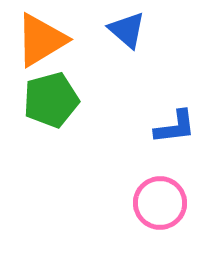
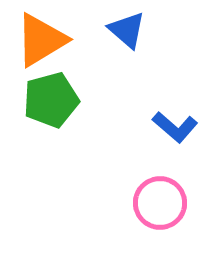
blue L-shape: rotated 48 degrees clockwise
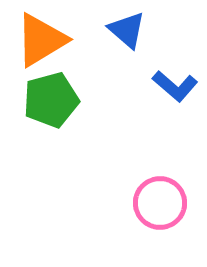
blue L-shape: moved 41 px up
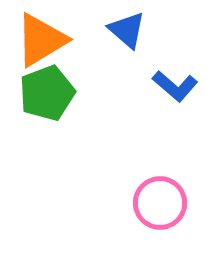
green pentagon: moved 4 px left, 7 px up; rotated 6 degrees counterclockwise
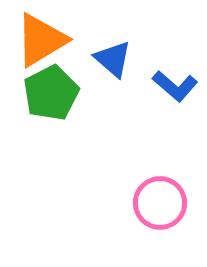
blue triangle: moved 14 px left, 29 px down
green pentagon: moved 4 px right; rotated 6 degrees counterclockwise
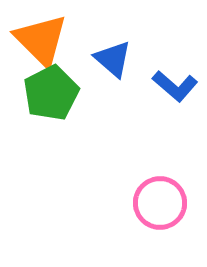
orange triangle: rotated 44 degrees counterclockwise
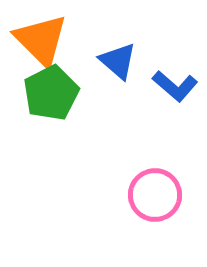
blue triangle: moved 5 px right, 2 px down
pink circle: moved 5 px left, 8 px up
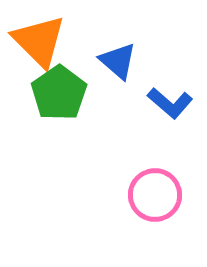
orange triangle: moved 2 px left, 1 px down
blue L-shape: moved 5 px left, 17 px down
green pentagon: moved 8 px right; rotated 8 degrees counterclockwise
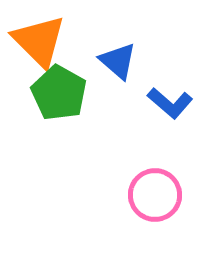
green pentagon: rotated 8 degrees counterclockwise
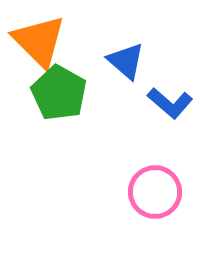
blue triangle: moved 8 px right
pink circle: moved 3 px up
